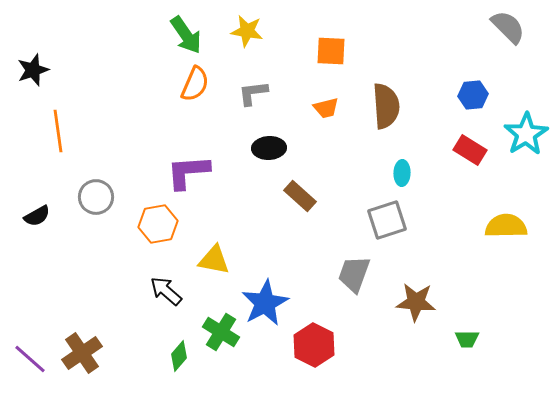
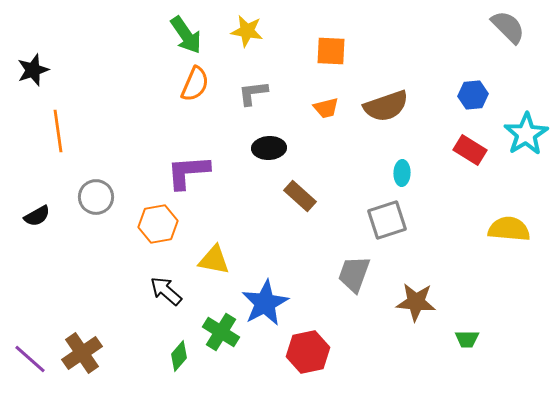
brown semicircle: rotated 75 degrees clockwise
yellow semicircle: moved 3 px right, 3 px down; rotated 6 degrees clockwise
red hexagon: moved 6 px left, 7 px down; rotated 21 degrees clockwise
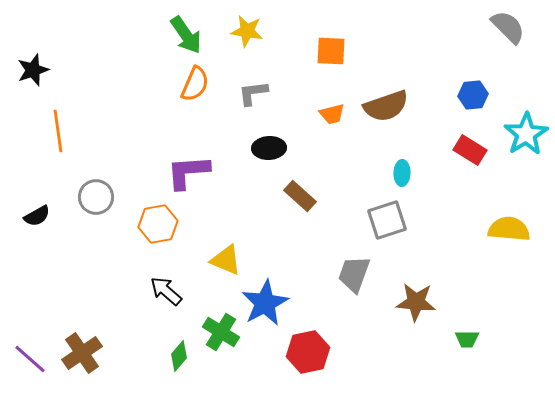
orange trapezoid: moved 6 px right, 6 px down
yellow triangle: moved 12 px right; rotated 12 degrees clockwise
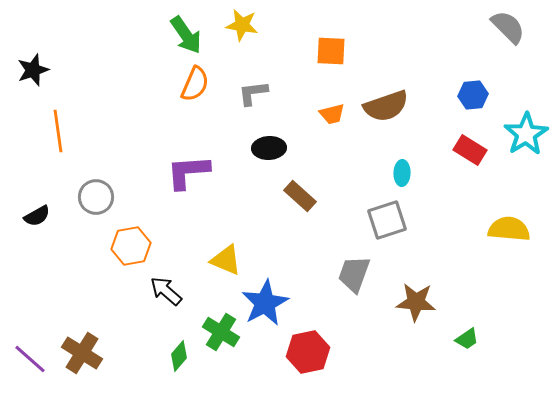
yellow star: moved 5 px left, 6 px up
orange hexagon: moved 27 px left, 22 px down
green trapezoid: rotated 35 degrees counterclockwise
brown cross: rotated 24 degrees counterclockwise
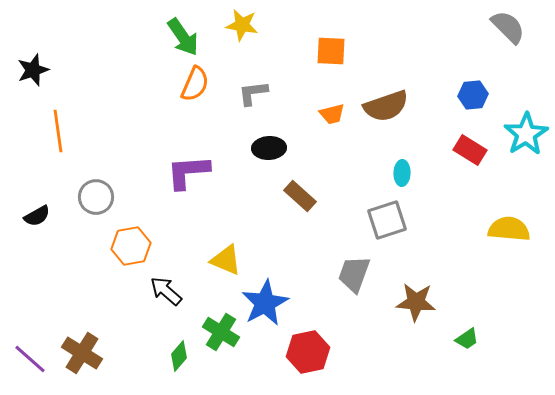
green arrow: moved 3 px left, 2 px down
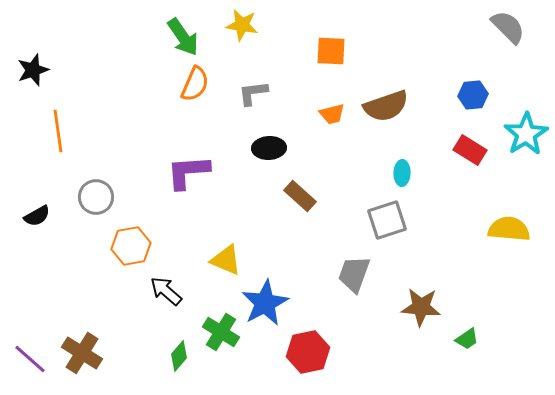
brown star: moved 5 px right, 5 px down
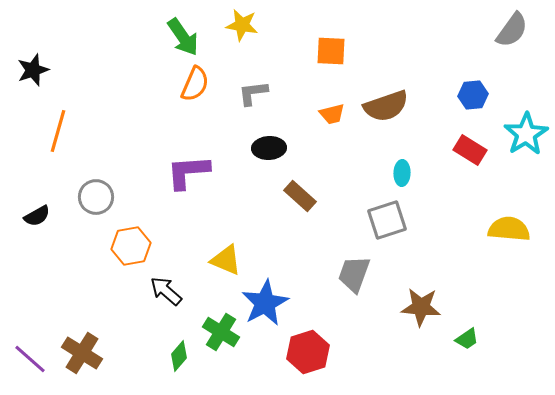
gray semicircle: moved 4 px right, 3 px down; rotated 81 degrees clockwise
orange line: rotated 24 degrees clockwise
red hexagon: rotated 6 degrees counterclockwise
